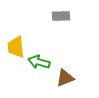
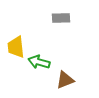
gray rectangle: moved 2 px down
brown triangle: moved 2 px down
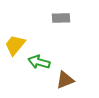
yellow trapezoid: moved 1 px left, 2 px up; rotated 45 degrees clockwise
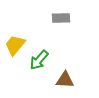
green arrow: moved 2 px up; rotated 65 degrees counterclockwise
brown triangle: rotated 24 degrees clockwise
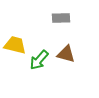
yellow trapezoid: rotated 65 degrees clockwise
brown triangle: moved 1 px right, 26 px up; rotated 12 degrees clockwise
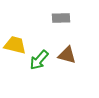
brown triangle: moved 1 px right, 1 px down
